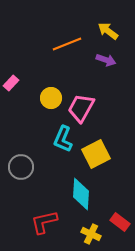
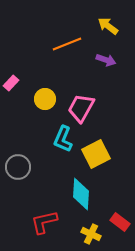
yellow arrow: moved 5 px up
yellow circle: moved 6 px left, 1 px down
gray circle: moved 3 px left
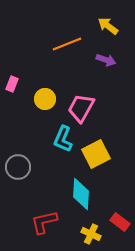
pink rectangle: moved 1 px right, 1 px down; rotated 21 degrees counterclockwise
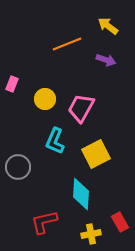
cyan L-shape: moved 8 px left, 2 px down
red rectangle: rotated 24 degrees clockwise
yellow cross: rotated 36 degrees counterclockwise
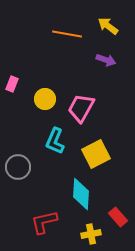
orange line: moved 10 px up; rotated 32 degrees clockwise
red rectangle: moved 2 px left, 5 px up; rotated 12 degrees counterclockwise
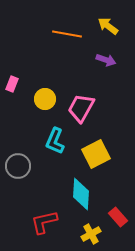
gray circle: moved 1 px up
yellow cross: rotated 18 degrees counterclockwise
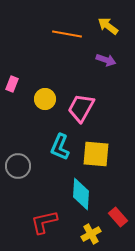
cyan L-shape: moved 5 px right, 6 px down
yellow square: rotated 32 degrees clockwise
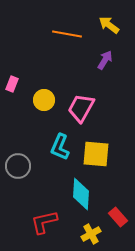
yellow arrow: moved 1 px right, 1 px up
purple arrow: moved 1 px left; rotated 78 degrees counterclockwise
yellow circle: moved 1 px left, 1 px down
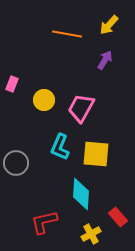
yellow arrow: rotated 85 degrees counterclockwise
gray circle: moved 2 px left, 3 px up
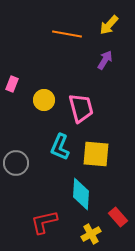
pink trapezoid: rotated 136 degrees clockwise
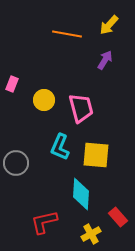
yellow square: moved 1 px down
